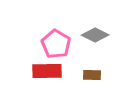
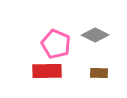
pink pentagon: rotated 8 degrees counterclockwise
brown rectangle: moved 7 px right, 2 px up
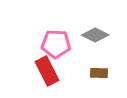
pink pentagon: rotated 20 degrees counterclockwise
red rectangle: rotated 64 degrees clockwise
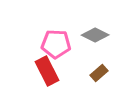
brown rectangle: rotated 42 degrees counterclockwise
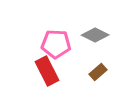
brown rectangle: moved 1 px left, 1 px up
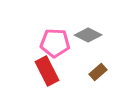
gray diamond: moved 7 px left
pink pentagon: moved 1 px left, 1 px up
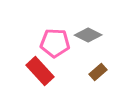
red rectangle: moved 7 px left; rotated 16 degrees counterclockwise
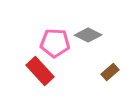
brown rectangle: moved 12 px right
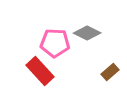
gray diamond: moved 1 px left, 2 px up
